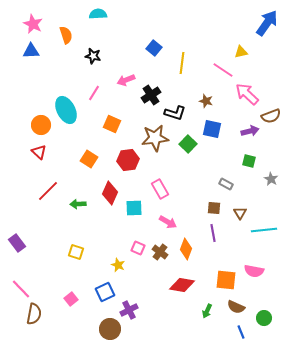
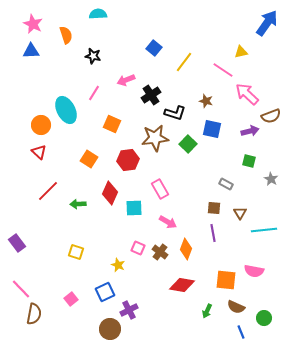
yellow line at (182, 63): moved 2 px right, 1 px up; rotated 30 degrees clockwise
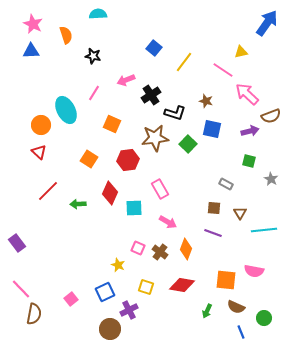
purple line at (213, 233): rotated 60 degrees counterclockwise
yellow square at (76, 252): moved 70 px right, 35 px down
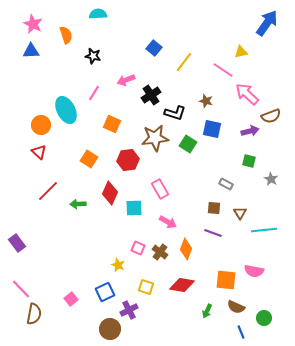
green square at (188, 144): rotated 12 degrees counterclockwise
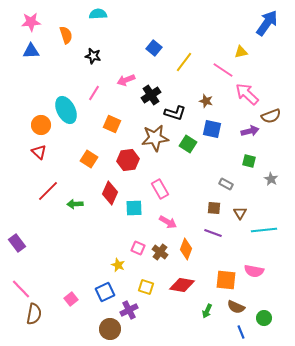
pink star at (33, 24): moved 2 px left, 2 px up; rotated 30 degrees counterclockwise
green arrow at (78, 204): moved 3 px left
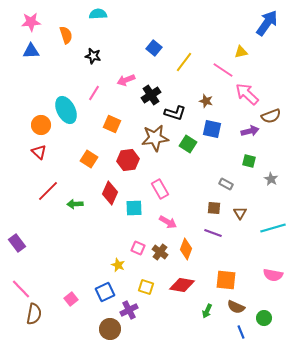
cyan line at (264, 230): moved 9 px right, 2 px up; rotated 10 degrees counterclockwise
pink semicircle at (254, 271): moved 19 px right, 4 px down
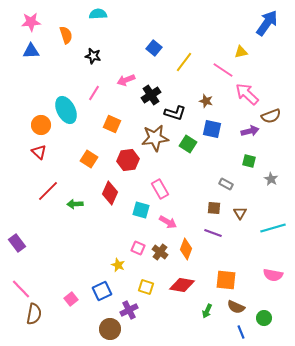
cyan square at (134, 208): moved 7 px right, 2 px down; rotated 18 degrees clockwise
blue square at (105, 292): moved 3 px left, 1 px up
